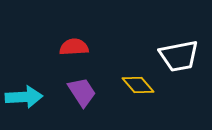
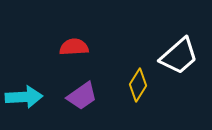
white trapezoid: rotated 30 degrees counterclockwise
yellow diamond: rotated 72 degrees clockwise
purple trapezoid: moved 4 px down; rotated 88 degrees clockwise
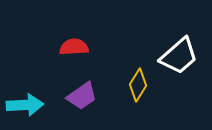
cyan arrow: moved 1 px right, 8 px down
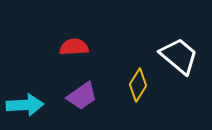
white trapezoid: rotated 99 degrees counterclockwise
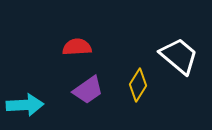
red semicircle: moved 3 px right
purple trapezoid: moved 6 px right, 6 px up
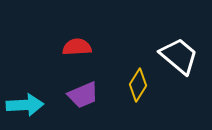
purple trapezoid: moved 5 px left, 5 px down; rotated 12 degrees clockwise
